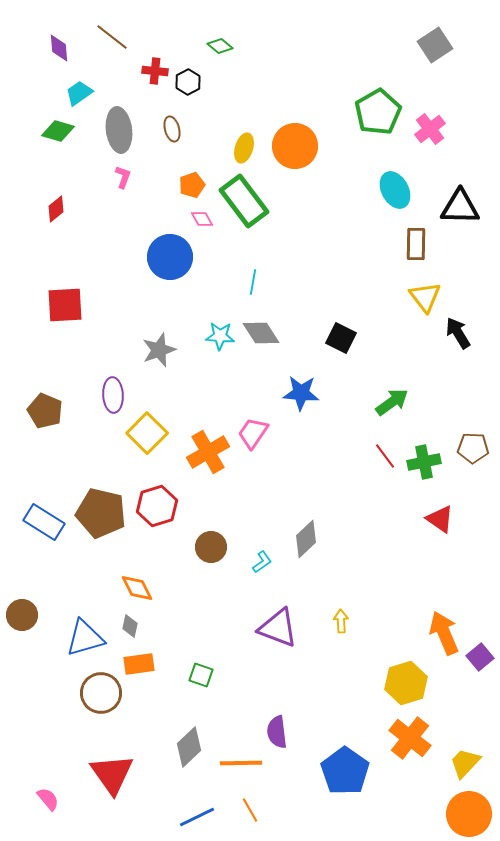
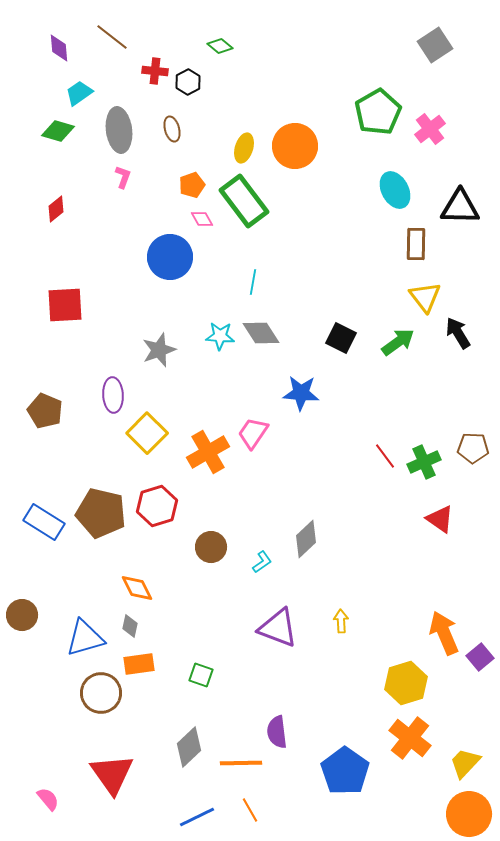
green arrow at (392, 402): moved 6 px right, 60 px up
green cross at (424, 462): rotated 12 degrees counterclockwise
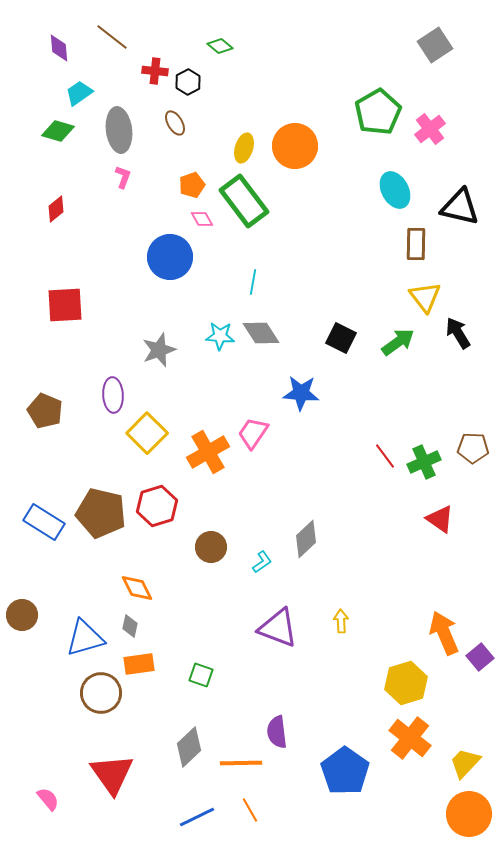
brown ellipse at (172, 129): moved 3 px right, 6 px up; rotated 15 degrees counterclockwise
black triangle at (460, 207): rotated 12 degrees clockwise
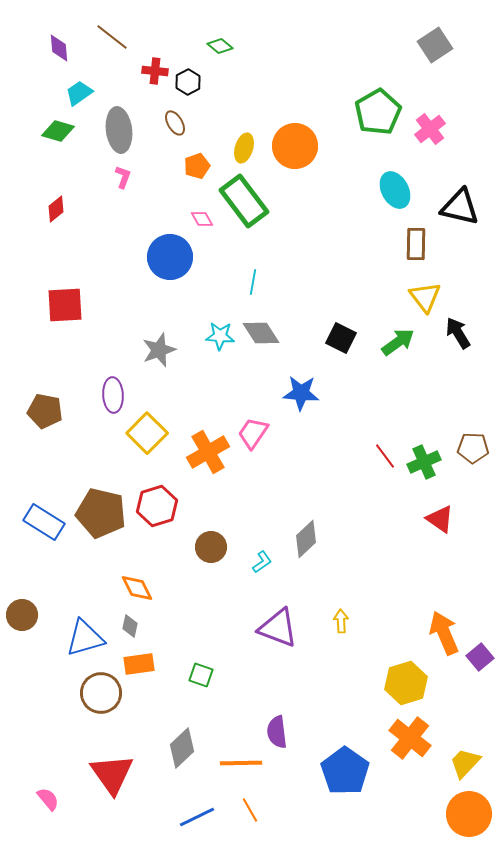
orange pentagon at (192, 185): moved 5 px right, 19 px up
brown pentagon at (45, 411): rotated 12 degrees counterclockwise
gray diamond at (189, 747): moved 7 px left, 1 px down
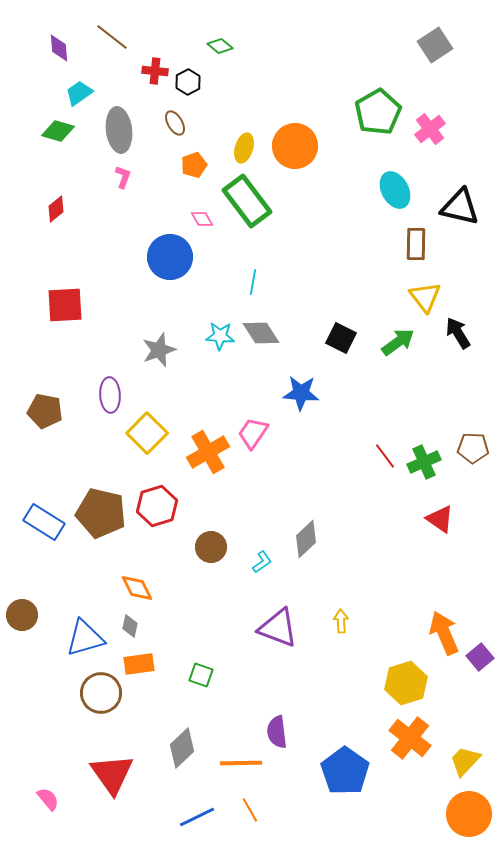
orange pentagon at (197, 166): moved 3 px left, 1 px up
green rectangle at (244, 201): moved 3 px right
purple ellipse at (113, 395): moved 3 px left
yellow trapezoid at (465, 763): moved 2 px up
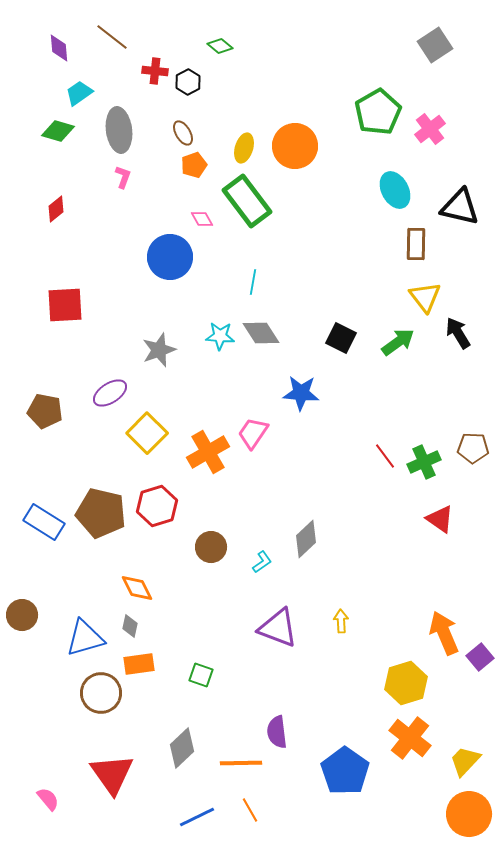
brown ellipse at (175, 123): moved 8 px right, 10 px down
purple ellipse at (110, 395): moved 2 px up; rotated 60 degrees clockwise
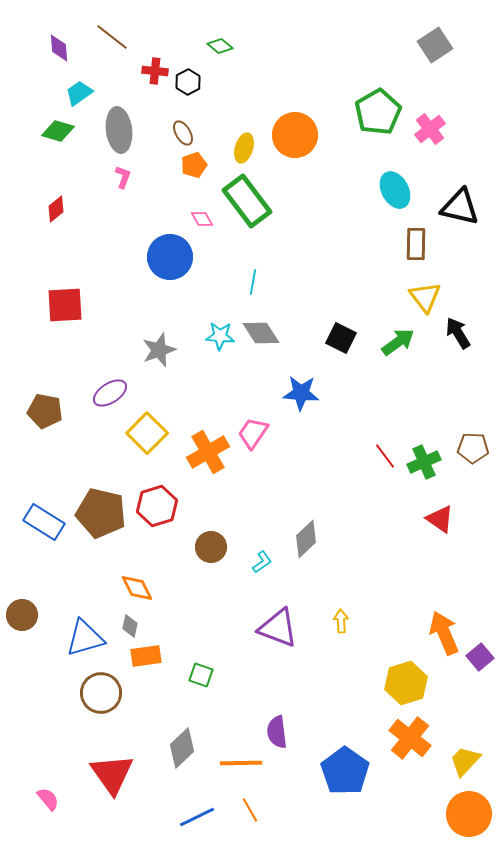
orange circle at (295, 146): moved 11 px up
orange rectangle at (139, 664): moved 7 px right, 8 px up
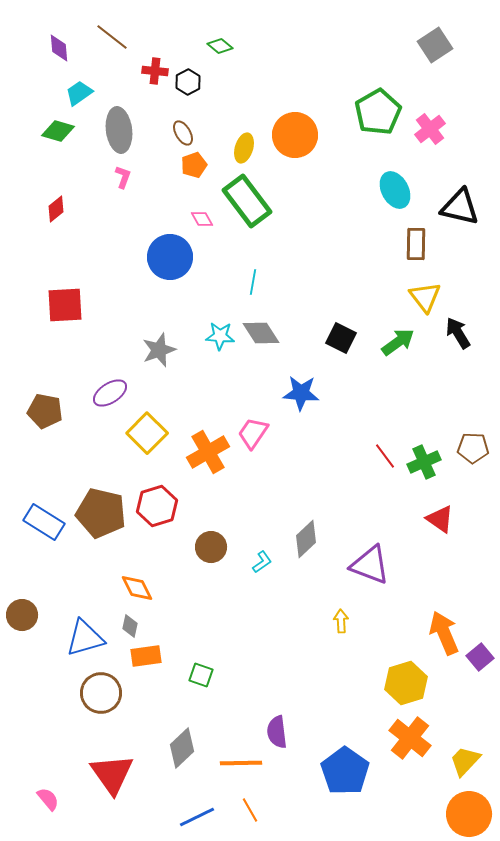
purple triangle at (278, 628): moved 92 px right, 63 px up
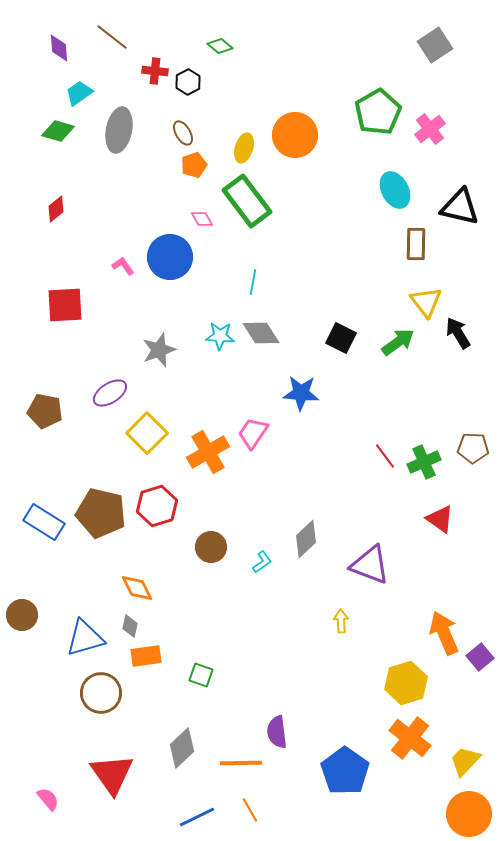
gray ellipse at (119, 130): rotated 18 degrees clockwise
pink L-shape at (123, 177): moved 89 px down; rotated 55 degrees counterclockwise
yellow triangle at (425, 297): moved 1 px right, 5 px down
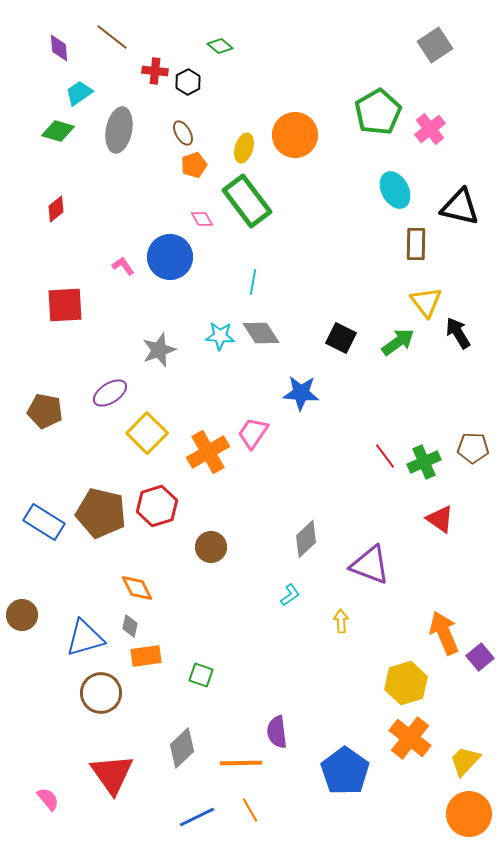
cyan L-shape at (262, 562): moved 28 px right, 33 px down
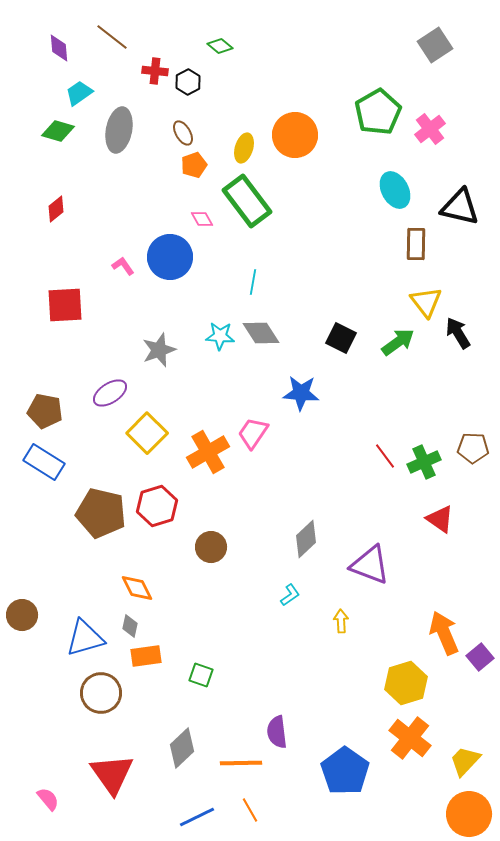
blue rectangle at (44, 522): moved 60 px up
